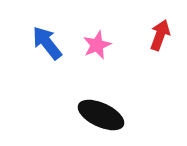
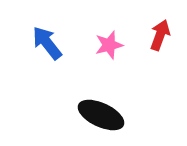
pink star: moved 12 px right; rotated 8 degrees clockwise
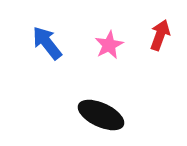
pink star: rotated 12 degrees counterclockwise
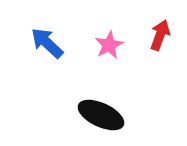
blue arrow: rotated 9 degrees counterclockwise
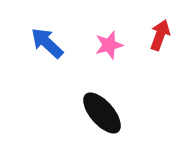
pink star: rotated 12 degrees clockwise
black ellipse: moved 1 px right, 2 px up; rotated 24 degrees clockwise
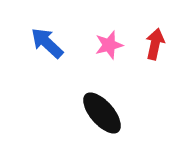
red arrow: moved 5 px left, 9 px down; rotated 8 degrees counterclockwise
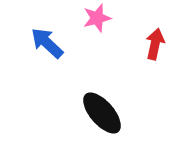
pink star: moved 12 px left, 27 px up
